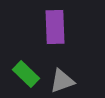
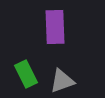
green rectangle: rotated 20 degrees clockwise
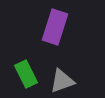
purple rectangle: rotated 20 degrees clockwise
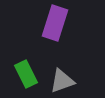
purple rectangle: moved 4 px up
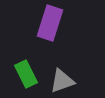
purple rectangle: moved 5 px left
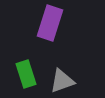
green rectangle: rotated 8 degrees clockwise
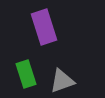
purple rectangle: moved 6 px left, 4 px down; rotated 36 degrees counterclockwise
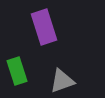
green rectangle: moved 9 px left, 3 px up
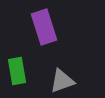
green rectangle: rotated 8 degrees clockwise
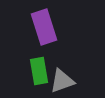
green rectangle: moved 22 px right
